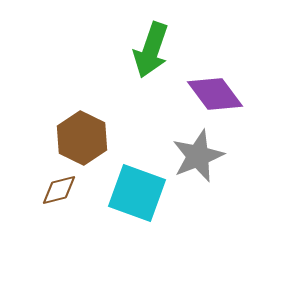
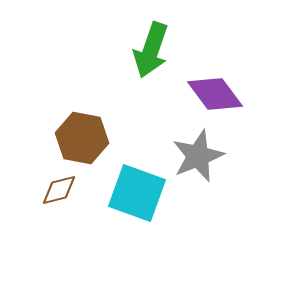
brown hexagon: rotated 15 degrees counterclockwise
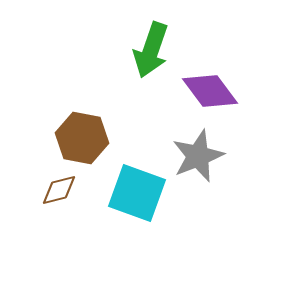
purple diamond: moved 5 px left, 3 px up
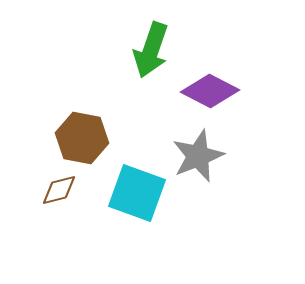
purple diamond: rotated 26 degrees counterclockwise
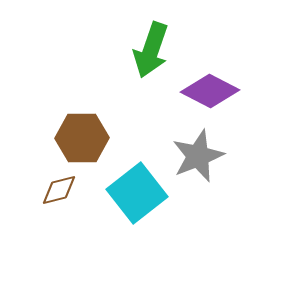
brown hexagon: rotated 12 degrees counterclockwise
cyan square: rotated 32 degrees clockwise
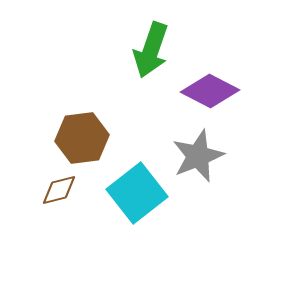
brown hexagon: rotated 6 degrees counterclockwise
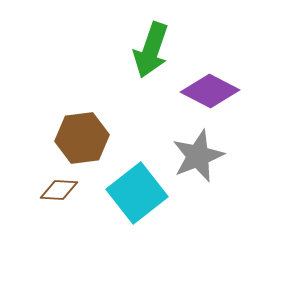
brown diamond: rotated 18 degrees clockwise
